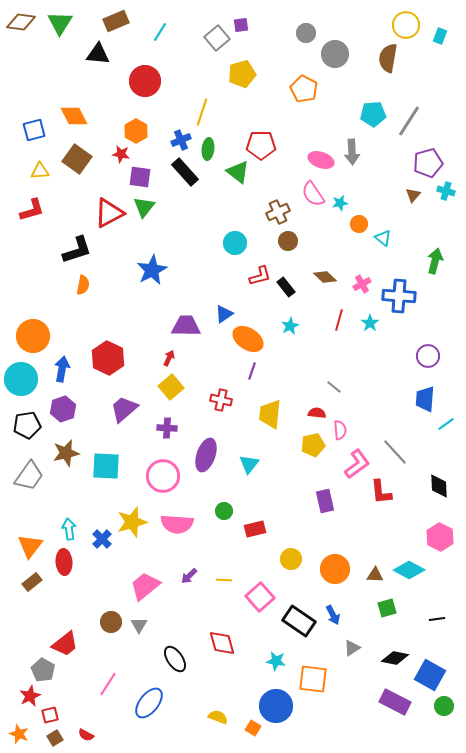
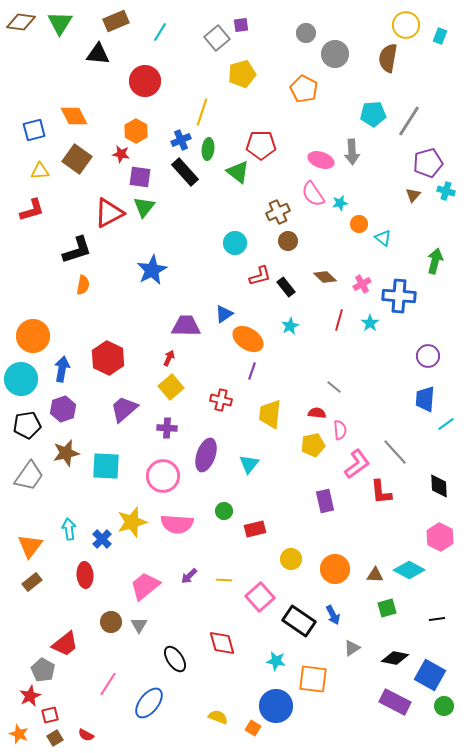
red ellipse at (64, 562): moved 21 px right, 13 px down
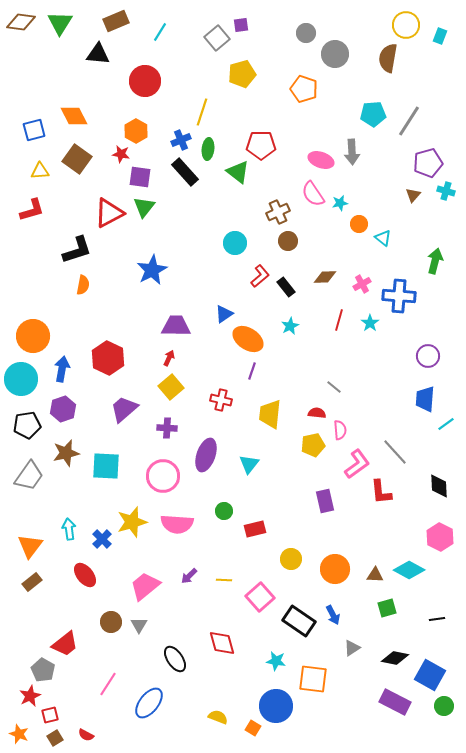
orange pentagon at (304, 89): rotated 8 degrees counterclockwise
red L-shape at (260, 276): rotated 25 degrees counterclockwise
brown diamond at (325, 277): rotated 45 degrees counterclockwise
purple trapezoid at (186, 326): moved 10 px left
red ellipse at (85, 575): rotated 35 degrees counterclockwise
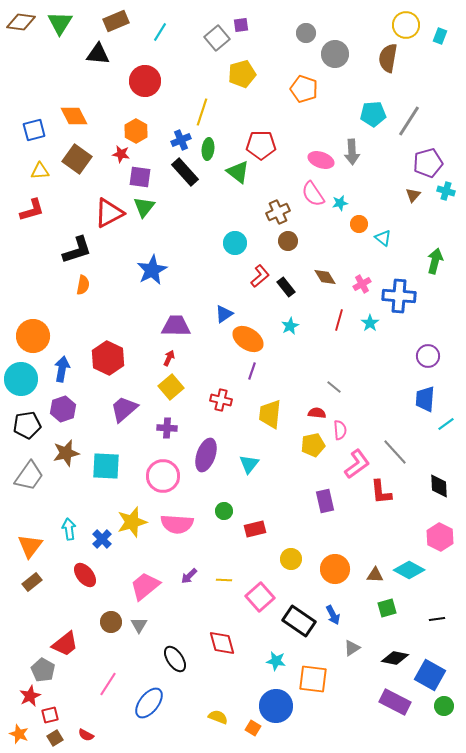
brown diamond at (325, 277): rotated 60 degrees clockwise
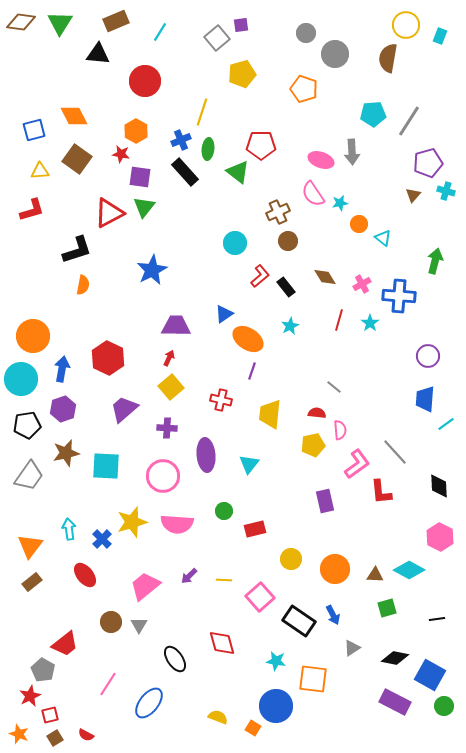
purple ellipse at (206, 455): rotated 24 degrees counterclockwise
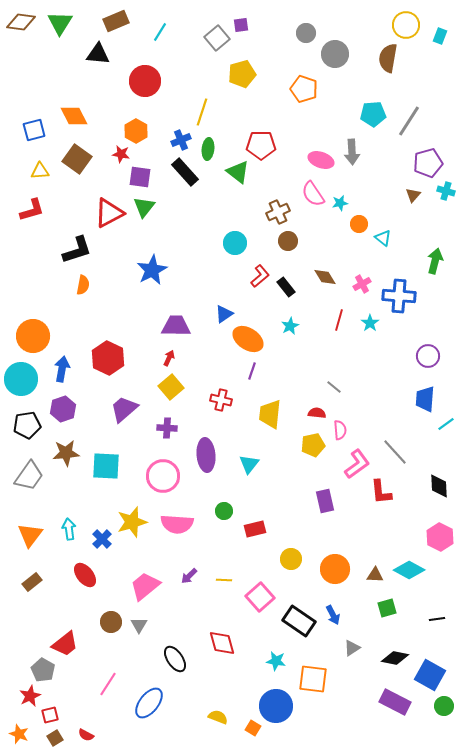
brown star at (66, 453): rotated 8 degrees clockwise
orange triangle at (30, 546): moved 11 px up
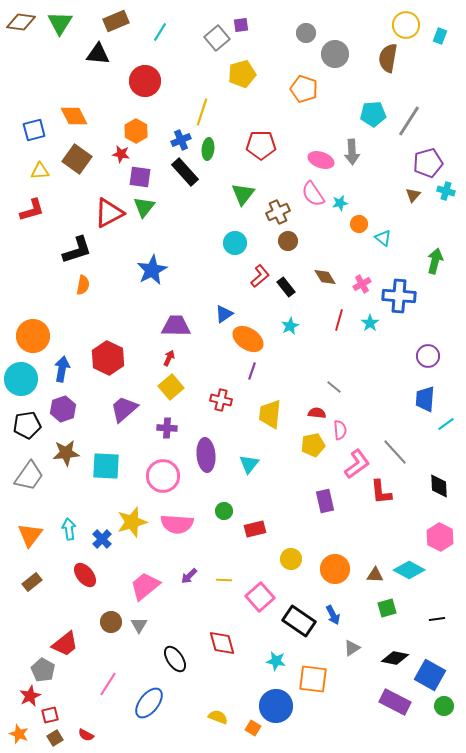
green triangle at (238, 172): moved 5 px right, 22 px down; rotated 30 degrees clockwise
